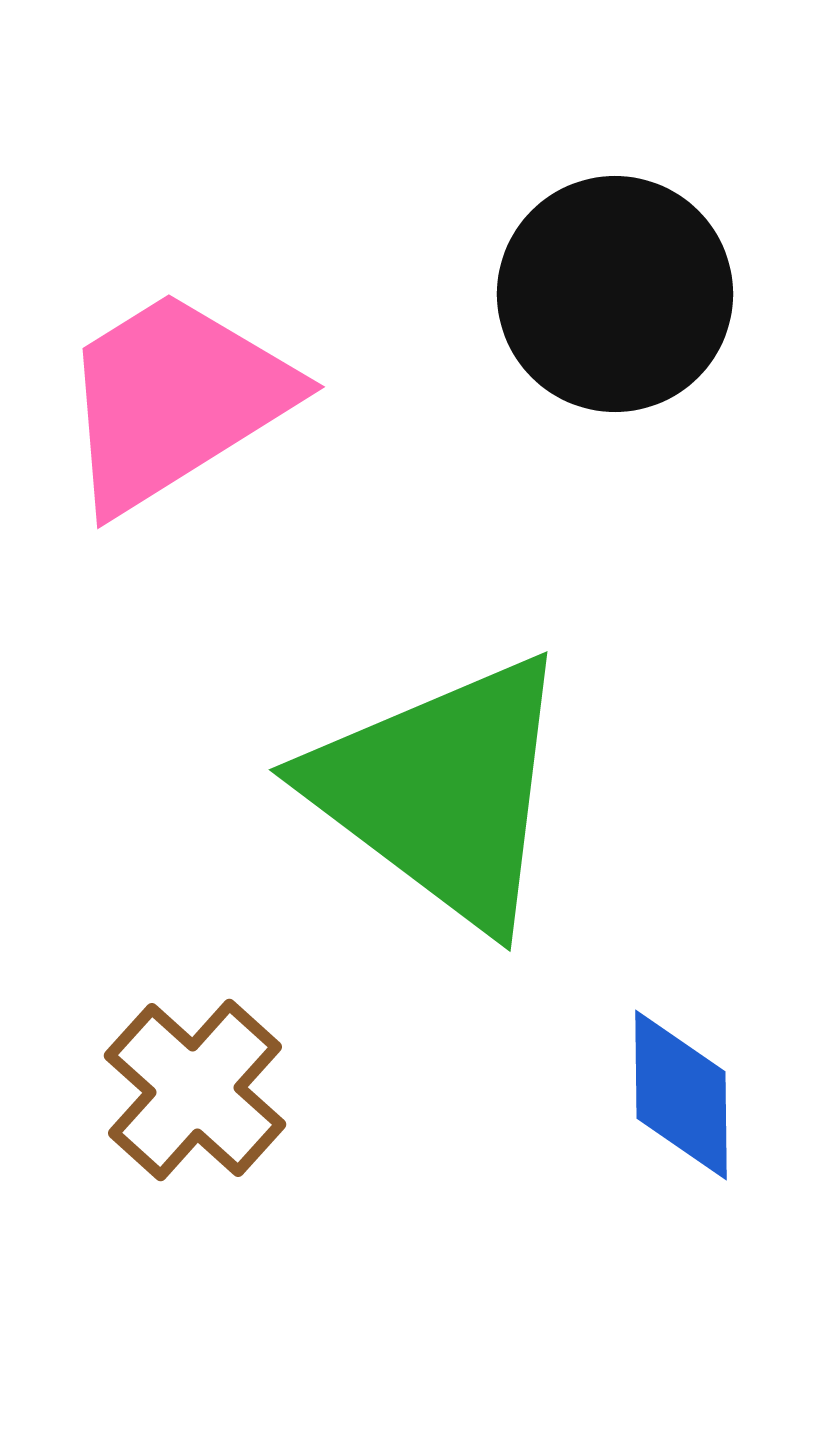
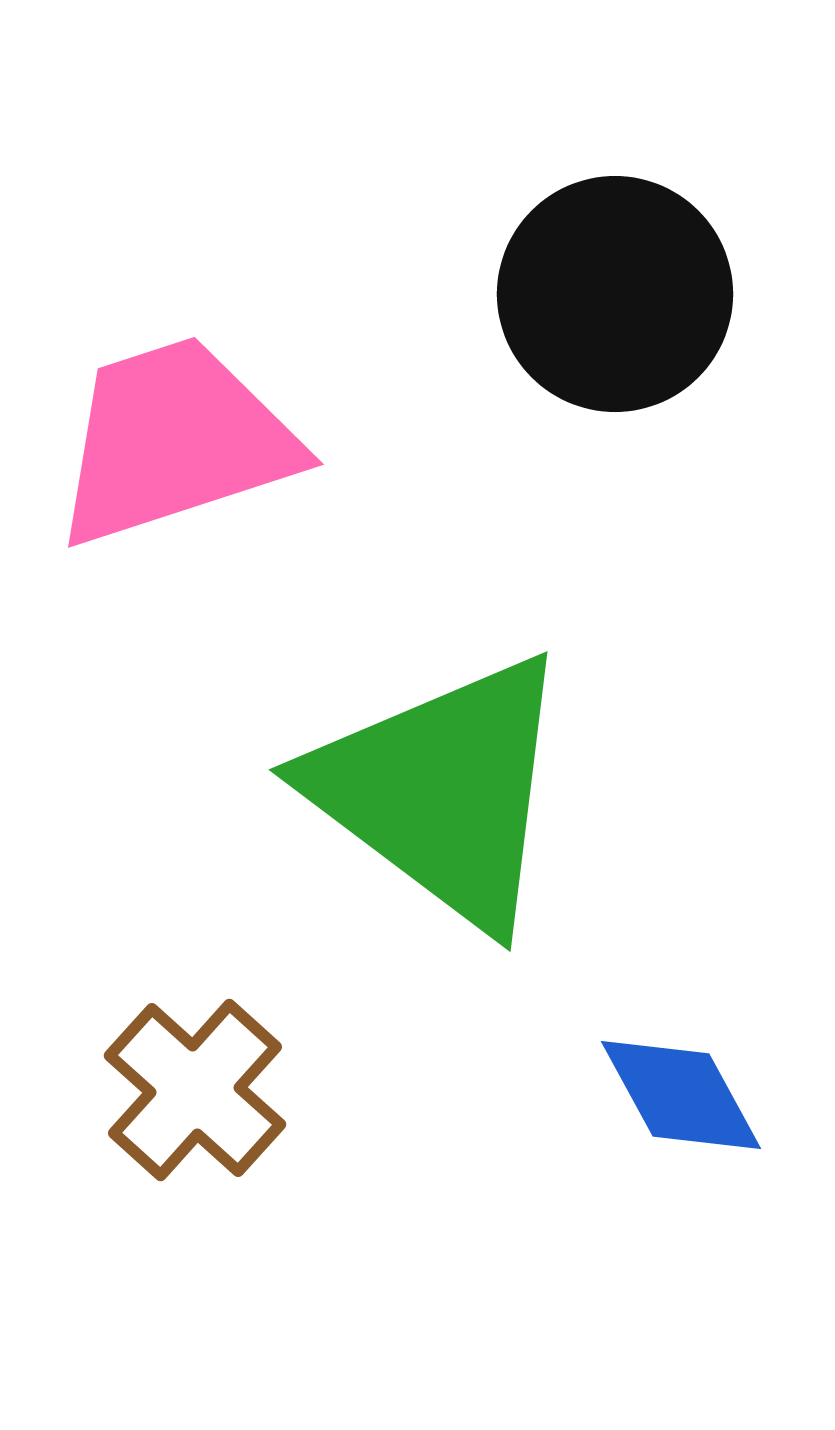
pink trapezoid: moved 41 px down; rotated 14 degrees clockwise
blue diamond: rotated 28 degrees counterclockwise
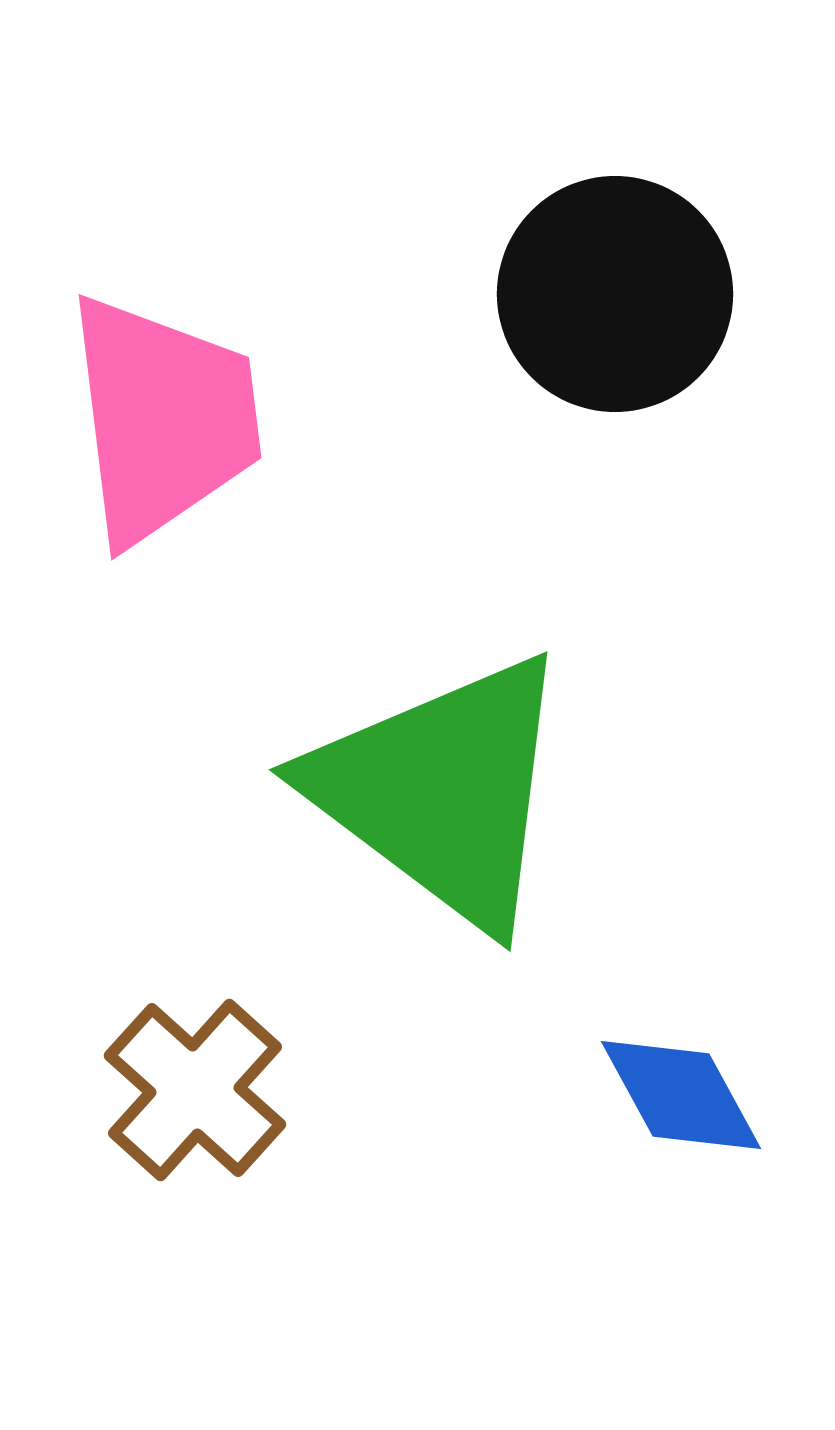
pink trapezoid: moved 12 px left, 22 px up; rotated 101 degrees clockwise
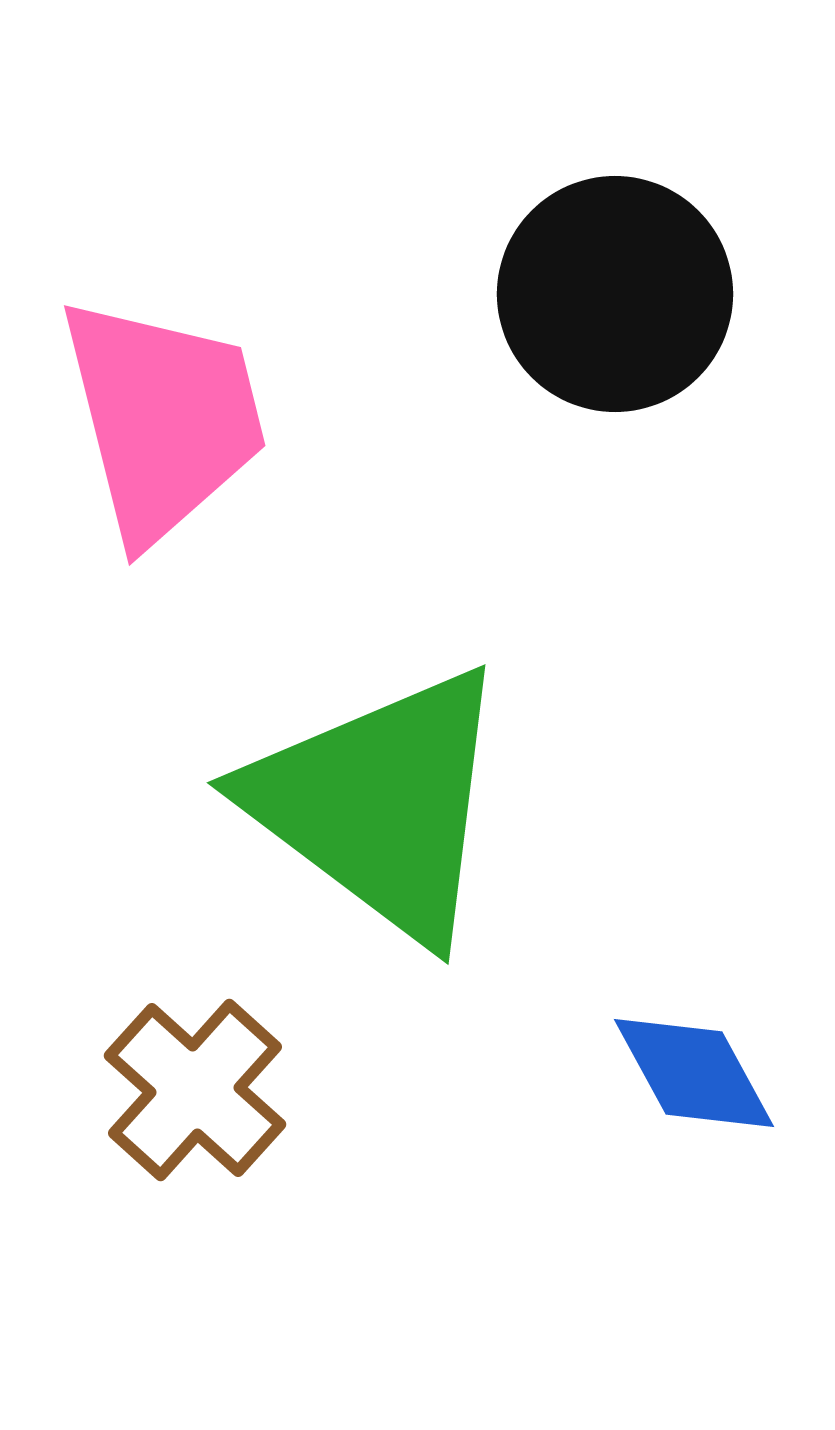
pink trapezoid: rotated 7 degrees counterclockwise
green triangle: moved 62 px left, 13 px down
blue diamond: moved 13 px right, 22 px up
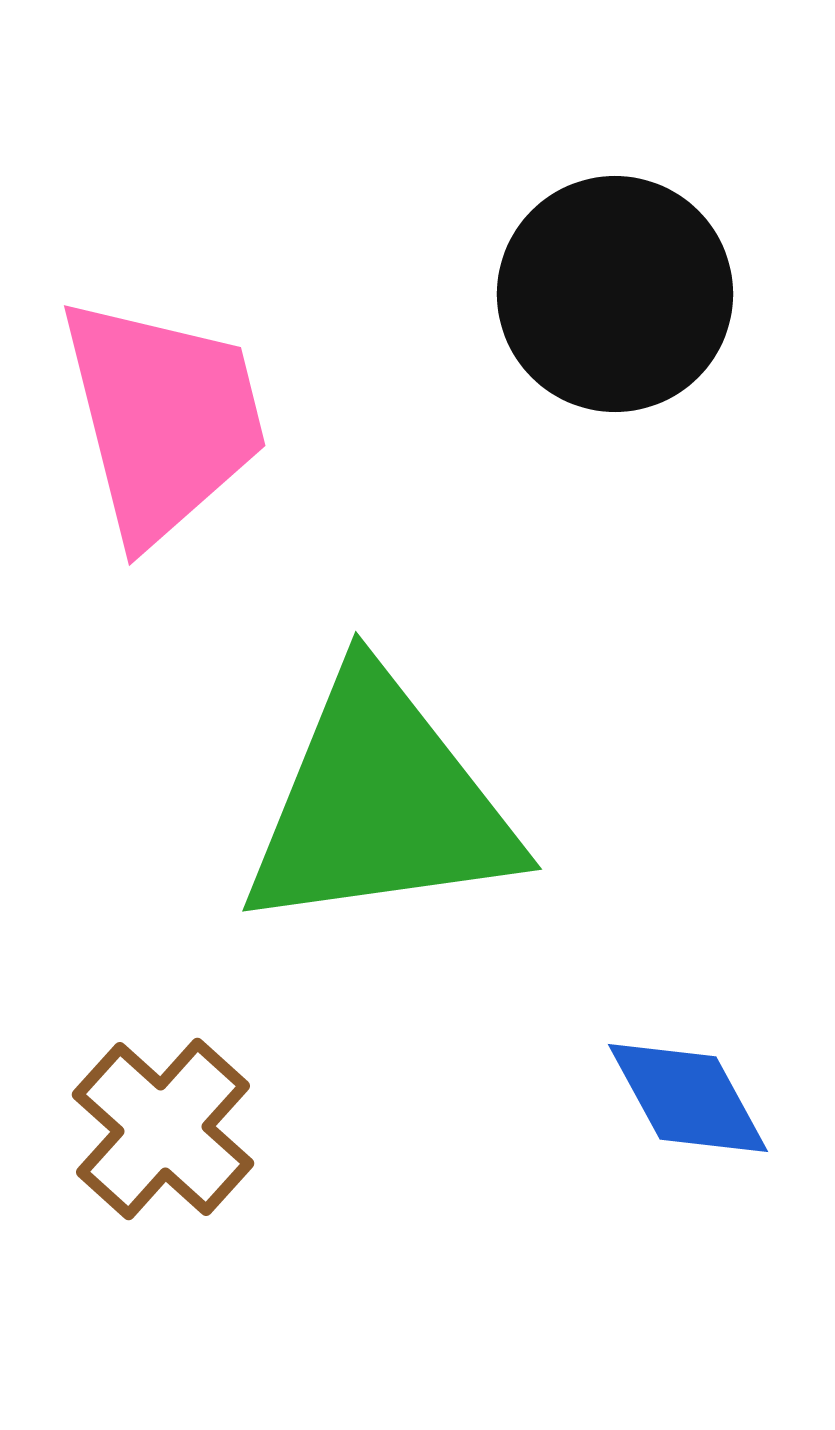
green triangle: rotated 45 degrees counterclockwise
blue diamond: moved 6 px left, 25 px down
brown cross: moved 32 px left, 39 px down
